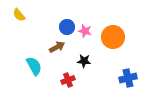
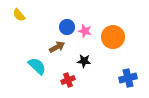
cyan semicircle: moved 3 px right; rotated 18 degrees counterclockwise
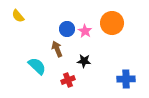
yellow semicircle: moved 1 px left, 1 px down
blue circle: moved 2 px down
pink star: rotated 16 degrees clockwise
orange circle: moved 1 px left, 14 px up
brown arrow: moved 2 px down; rotated 84 degrees counterclockwise
blue cross: moved 2 px left, 1 px down; rotated 12 degrees clockwise
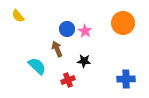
orange circle: moved 11 px right
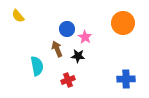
pink star: moved 6 px down
black star: moved 6 px left, 5 px up
cyan semicircle: rotated 36 degrees clockwise
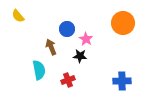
pink star: moved 1 px right, 2 px down
brown arrow: moved 6 px left, 2 px up
black star: moved 2 px right
cyan semicircle: moved 2 px right, 4 px down
blue cross: moved 4 px left, 2 px down
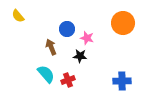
pink star: moved 1 px right, 1 px up; rotated 16 degrees counterclockwise
cyan semicircle: moved 7 px right, 4 px down; rotated 30 degrees counterclockwise
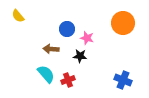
brown arrow: moved 2 px down; rotated 63 degrees counterclockwise
blue cross: moved 1 px right, 1 px up; rotated 24 degrees clockwise
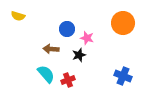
yellow semicircle: rotated 32 degrees counterclockwise
black star: moved 1 px left, 1 px up; rotated 24 degrees counterclockwise
blue cross: moved 4 px up
